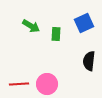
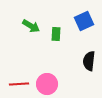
blue square: moved 2 px up
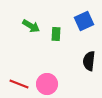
red line: rotated 24 degrees clockwise
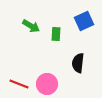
black semicircle: moved 11 px left, 2 px down
